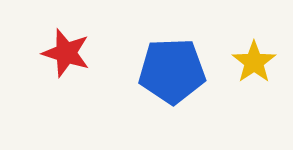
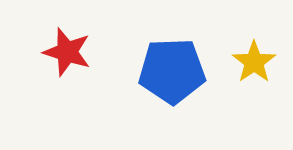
red star: moved 1 px right, 1 px up
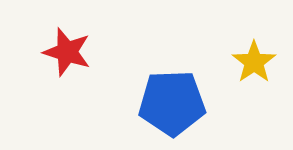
blue pentagon: moved 32 px down
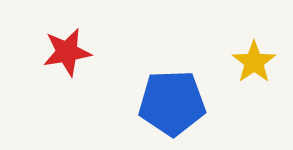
red star: rotated 27 degrees counterclockwise
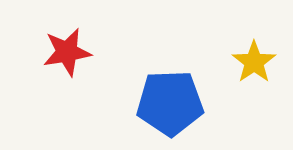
blue pentagon: moved 2 px left
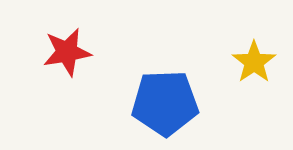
blue pentagon: moved 5 px left
